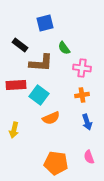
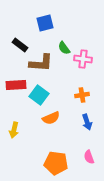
pink cross: moved 1 px right, 9 px up
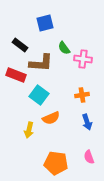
red rectangle: moved 10 px up; rotated 24 degrees clockwise
yellow arrow: moved 15 px right
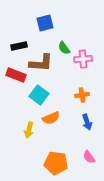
black rectangle: moved 1 px left, 1 px down; rotated 49 degrees counterclockwise
pink cross: rotated 12 degrees counterclockwise
pink semicircle: rotated 16 degrees counterclockwise
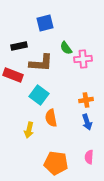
green semicircle: moved 2 px right
red rectangle: moved 3 px left
orange cross: moved 4 px right, 5 px down
orange semicircle: rotated 102 degrees clockwise
pink semicircle: rotated 40 degrees clockwise
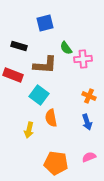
black rectangle: rotated 28 degrees clockwise
brown L-shape: moved 4 px right, 2 px down
orange cross: moved 3 px right, 4 px up; rotated 32 degrees clockwise
pink semicircle: rotated 64 degrees clockwise
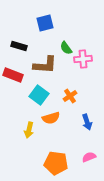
orange cross: moved 19 px left; rotated 32 degrees clockwise
orange semicircle: rotated 96 degrees counterclockwise
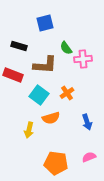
orange cross: moved 3 px left, 3 px up
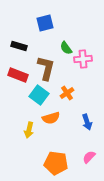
brown L-shape: moved 1 px right, 3 px down; rotated 80 degrees counterclockwise
red rectangle: moved 5 px right
pink semicircle: rotated 24 degrees counterclockwise
